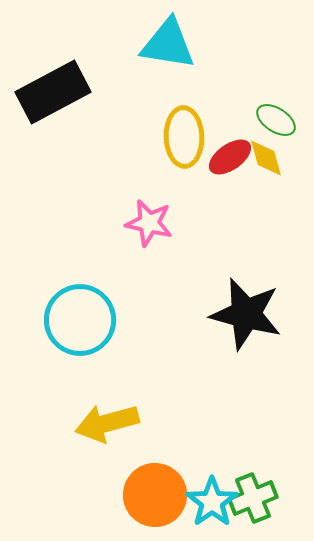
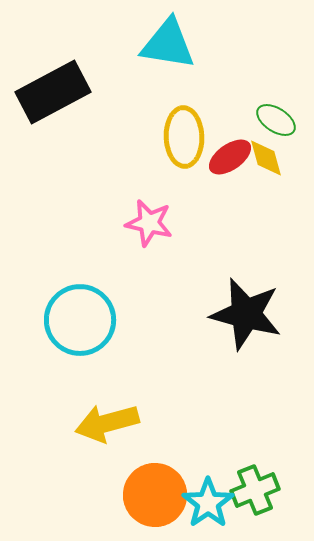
green cross: moved 2 px right, 8 px up
cyan star: moved 4 px left, 1 px down
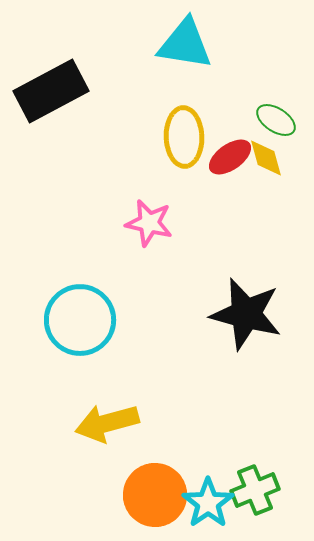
cyan triangle: moved 17 px right
black rectangle: moved 2 px left, 1 px up
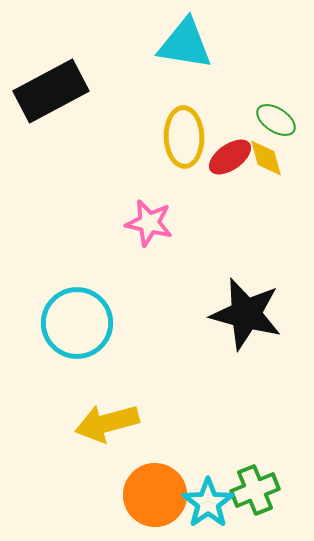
cyan circle: moved 3 px left, 3 px down
